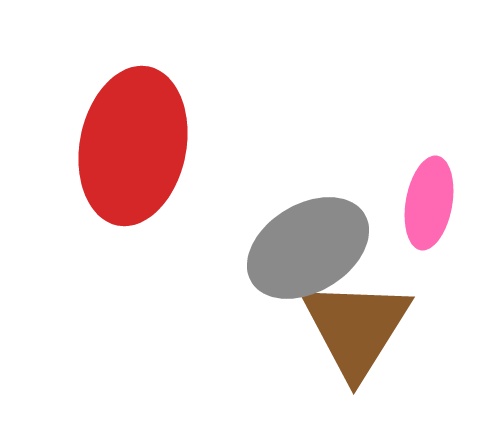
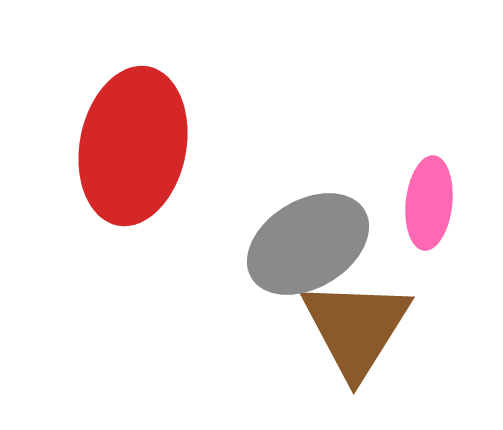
pink ellipse: rotated 4 degrees counterclockwise
gray ellipse: moved 4 px up
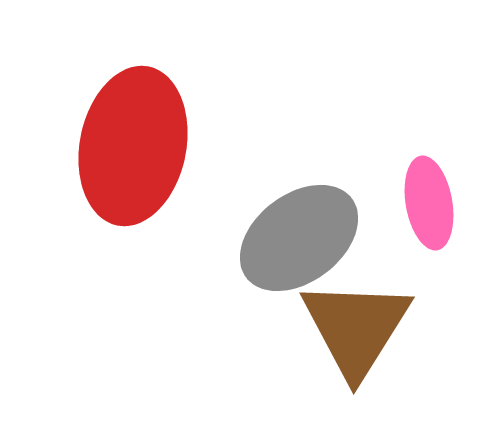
pink ellipse: rotated 16 degrees counterclockwise
gray ellipse: moved 9 px left, 6 px up; rotated 6 degrees counterclockwise
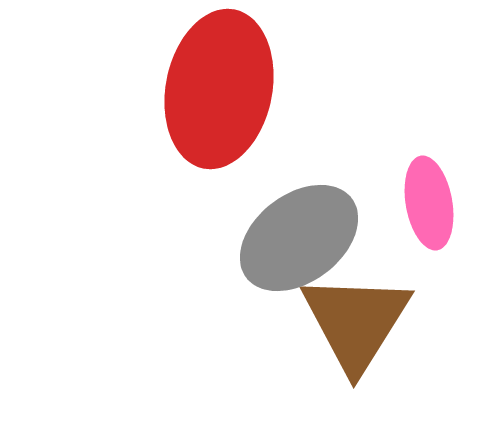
red ellipse: moved 86 px right, 57 px up
brown triangle: moved 6 px up
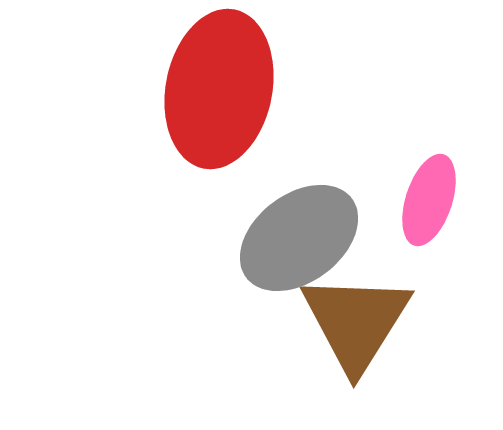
pink ellipse: moved 3 px up; rotated 28 degrees clockwise
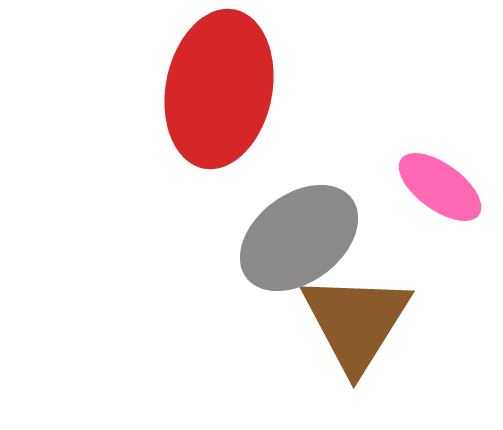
pink ellipse: moved 11 px right, 13 px up; rotated 72 degrees counterclockwise
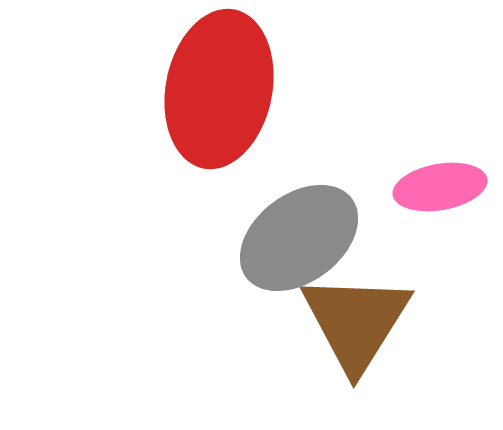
pink ellipse: rotated 46 degrees counterclockwise
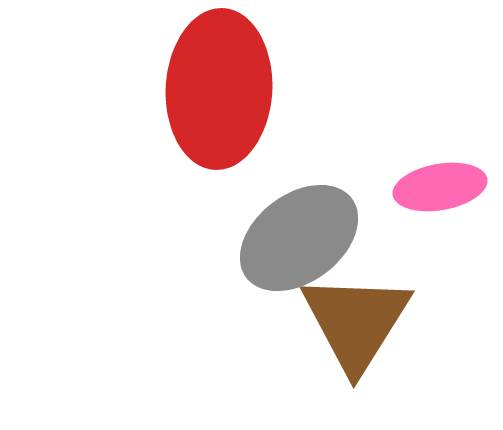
red ellipse: rotated 8 degrees counterclockwise
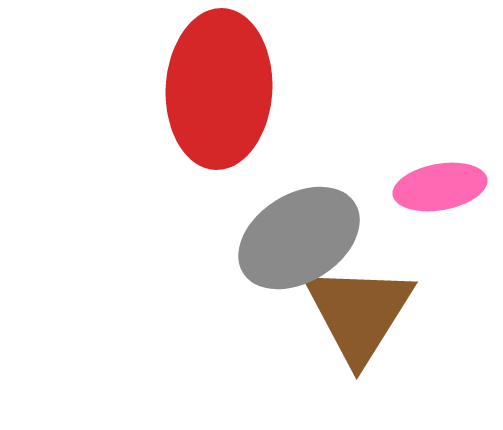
gray ellipse: rotated 5 degrees clockwise
brown triangle: moved 3 px right, 9 px up
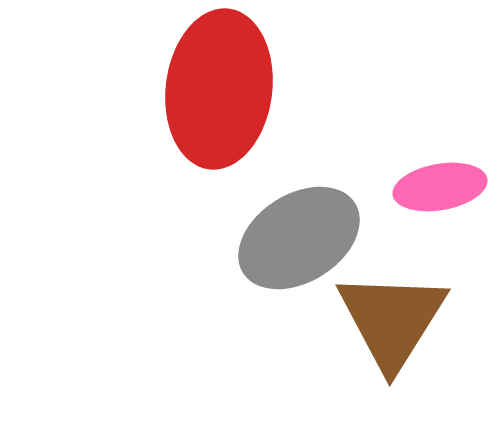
red ellipse: rotated 4 degrees clockwise
brown triangle: moved 33 px right, 7 px down
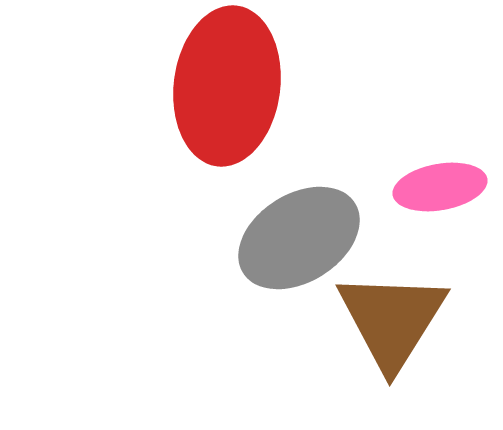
red ellipse: moved 8 px right, 3 px up
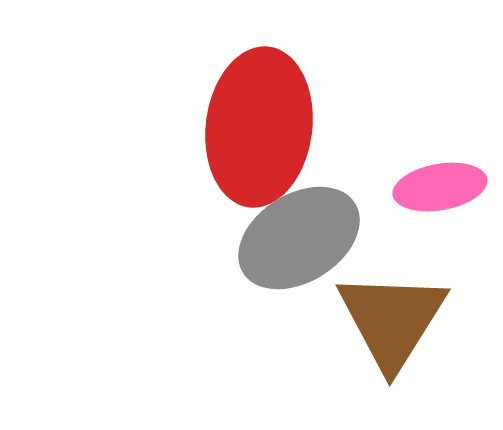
red ellipse: moved 32 px right, 41 px down
